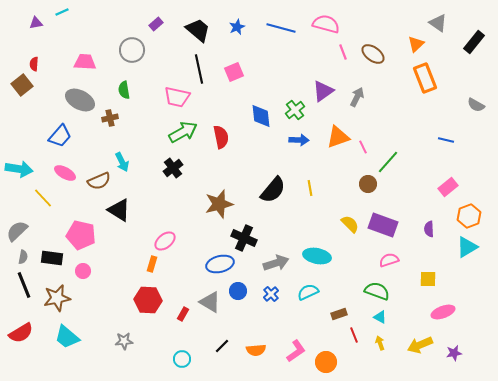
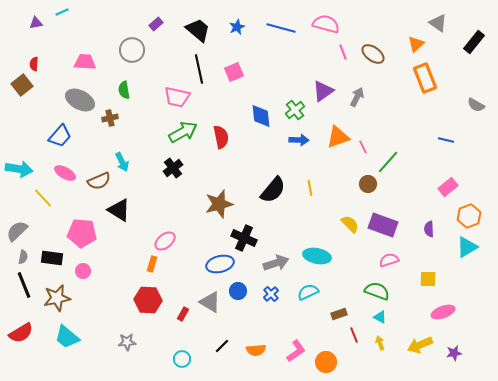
pink pentagon at (81, 235): moved 1 px right, 2 px up; rotated 8 degrees counterclockwise
gray star at (124, 341): moved 3 px right, 1 px down
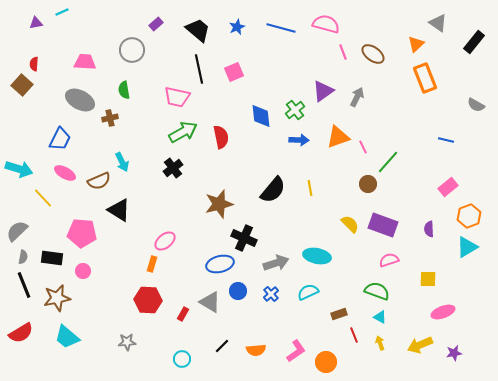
brown square at (22, 85): rotated 10 degrees counterclockwise
blue trapezoid at (60, 136): moved 3 px down; rotated 15 degrees counterclockwise
cyan arrow at (19, 169): rotated 8 degrees clockwise
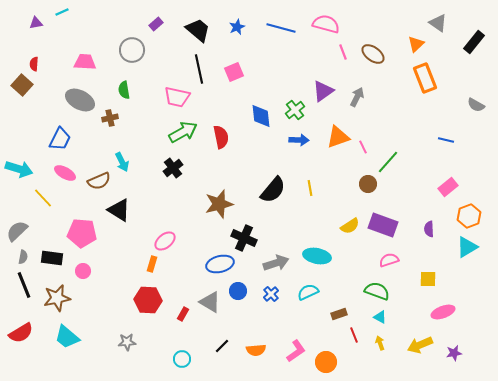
yellow semicircle at (350, 224): moved 2 px down; rotated 102 degrees clockwise
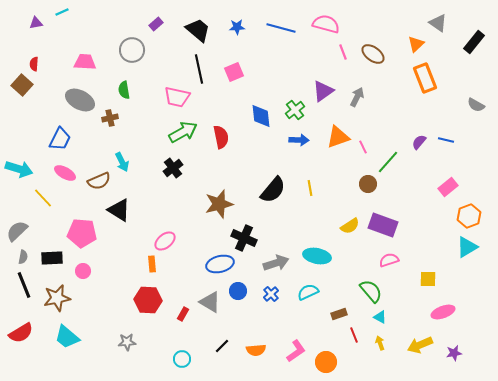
blue star at (237, 27): rotated 21 degrees clockwise
purple semicircle at (429, 229): moved 10 px left, 87 px up; rotated 42 degrees clockwise
black rectangle at (52, 258): rotated 10 degrees counterclockwise
orange rectangle at (152, 264): rotated 21 degrees counterclockwise
green semicircle at (377, 291): moved 6 px left; rotated 30 degrees clockwise
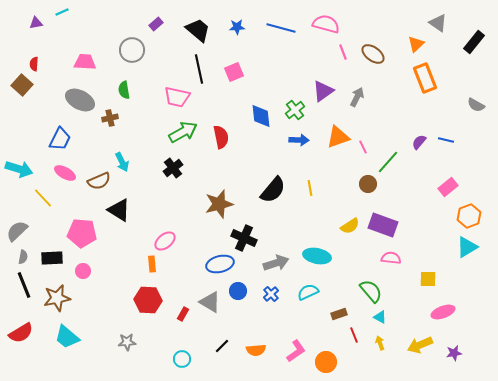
pink semicircle at (389, 260): moved 2 px right, 2 px up; rotated 24 degrees clockwise
